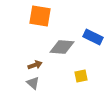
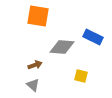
orange square: moved 2 px left
yellow square: rotated 24 degrees clockwise
gray triangle: moved 2 px down
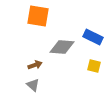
yellow square: moved 13 px right, 10 px up
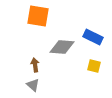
brown arrow: rotated 80 degrees counterclockwise
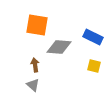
orange square: moved 1 px left, 9 px down
gray diamond: moved 3 px left
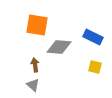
yellow square: moved 1 px right, 1 px down
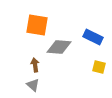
yellow square: moved 4 px right
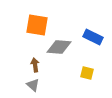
yellow square: moved 12 px left, 6 px down
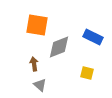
gray diamond: rotated 25 degrees counterclockwise
brown arrow: moved 1 px left, 1 px up
gray triangle: moved 7 px right
